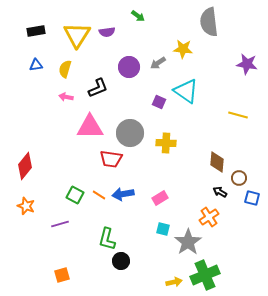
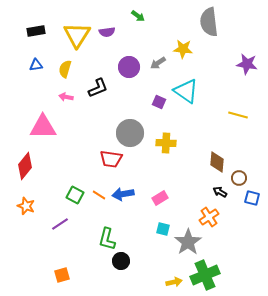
pink triangle: moved 47 px left
purple line: rotated 18 degrees counterclockwise
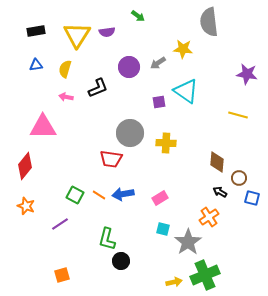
purple star: moved 10 px down
purple square: rotated 32 degrees counterclockwise
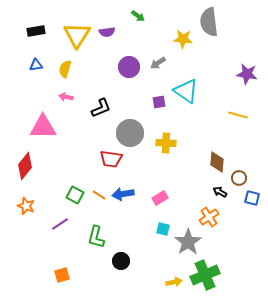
yellow star: moved 10 px up
black L-shape: moved 3 px right, 20 px down
green L-shape: moved 11 px left, 2 px up
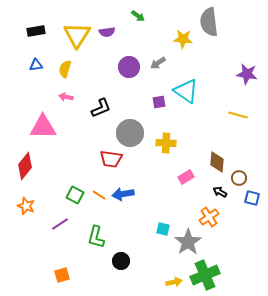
pink rectangle: moved 26 px right, 21 px up
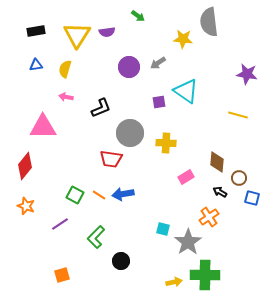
green L-shape: rotated 30 degrees clockwise
green cross: rotated 24 degrees clockwise
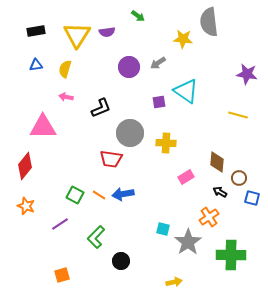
green cross: moved 26 px right, 20 px up
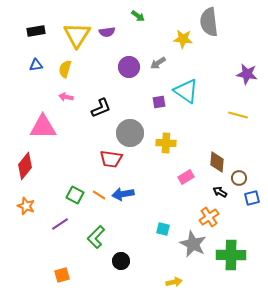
blue square: rotated 28 degrees counterclockwise
gray star: moved 5 px right, 2 px down; rotated 12 degrees counterclockwise
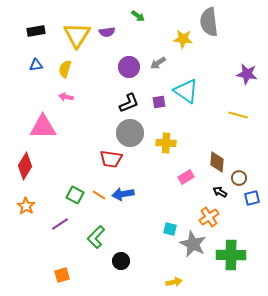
black L-shape: moved 28 px right, 5 px up
red diamond: rotated 8 degrees counterclockwise
orange star: rotated 12 degrees clockwise
cyan square: moved 7 px right
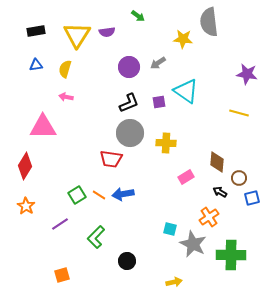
yellow line: moved 1 px right, 2 px up
green square: moved 2 px right; rotated 30 degrees clockwise
black circle: moved 6 px right
